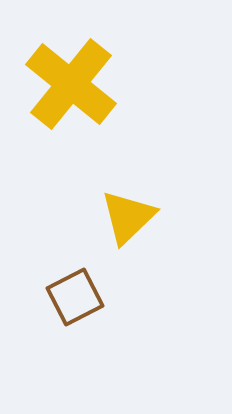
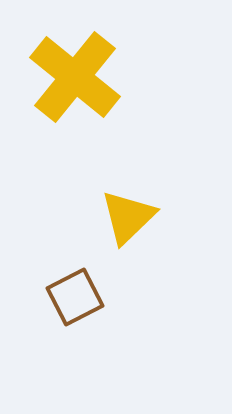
yellow cross: moved 4 px right, 7 px up
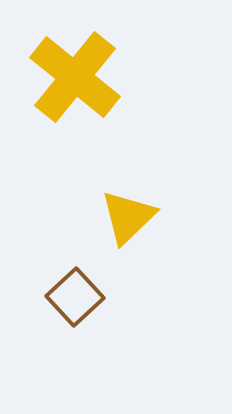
brown square: rotated 16 degrees counterclockwise
